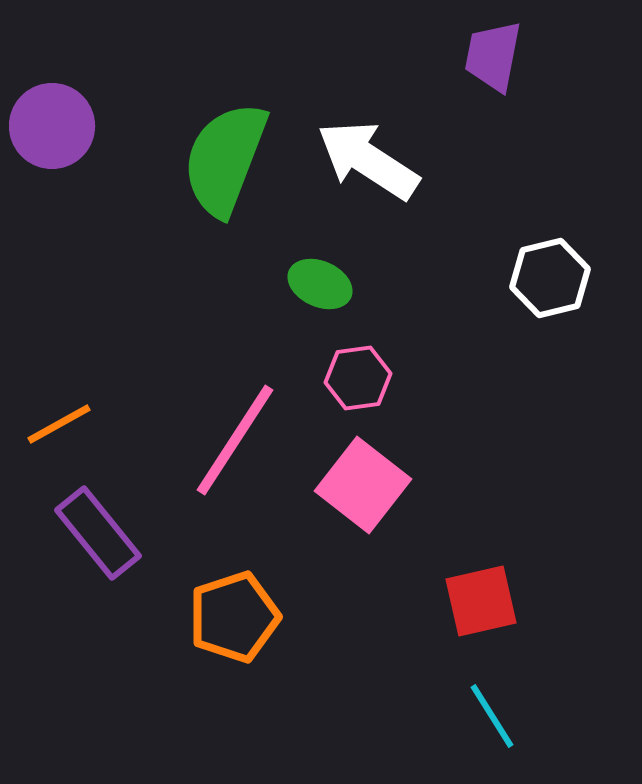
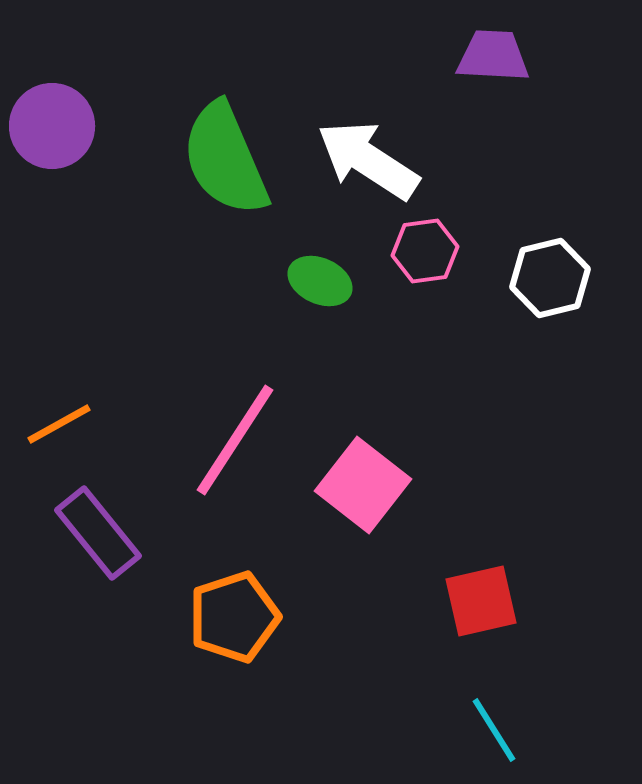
purple trapezoid: rotated 82 degrees clockwise
green semicircle: rotated 44 degrees counterclockwise
green ellipse: moved 3 px up
pink hexagon: moved 67 px right, 127 px up
cyan line: moved 2 px right, 14 px down
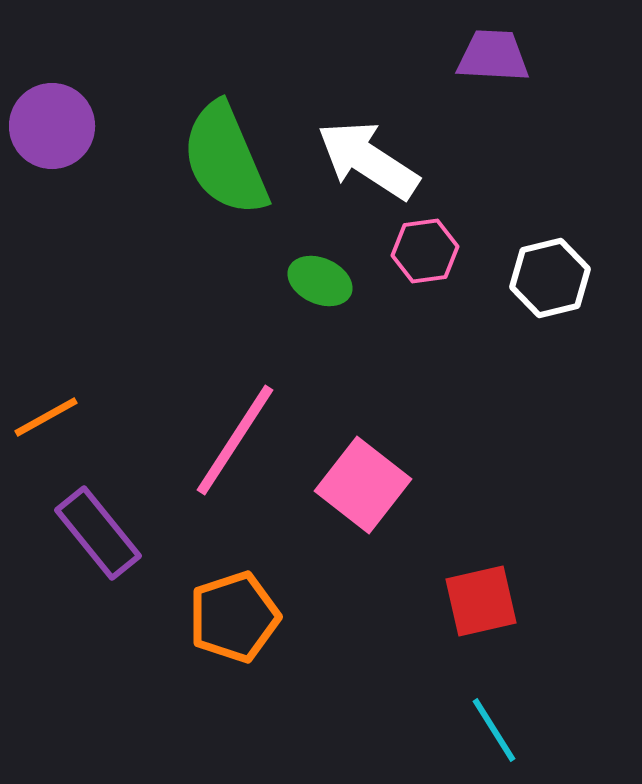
orange line: moved 13 px left, 7 px up
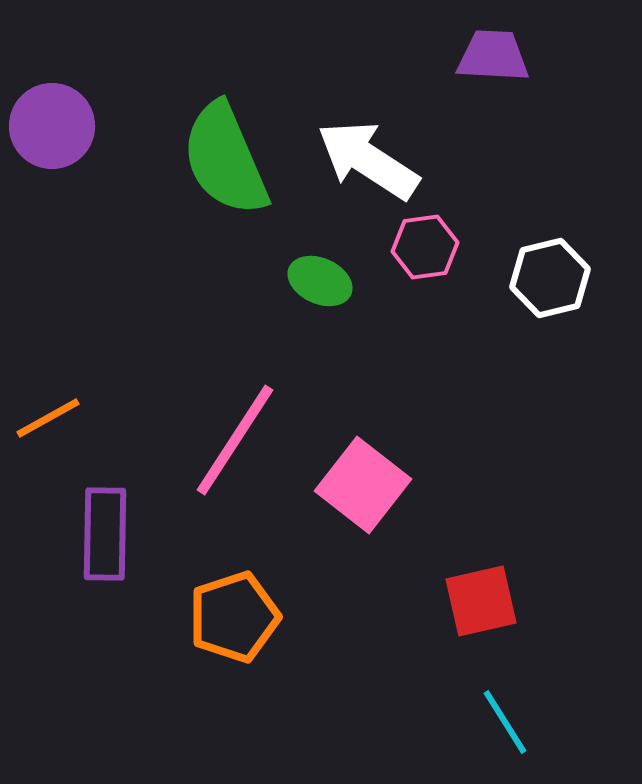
pink hexagon: moved 4 px up
orange line: moved 2 px right, 1 px down
purple rectangle: moved 7 px right, 1 px down; rotated 40 degrees clockwise
cyan line: moved 11 px right, 8 px up
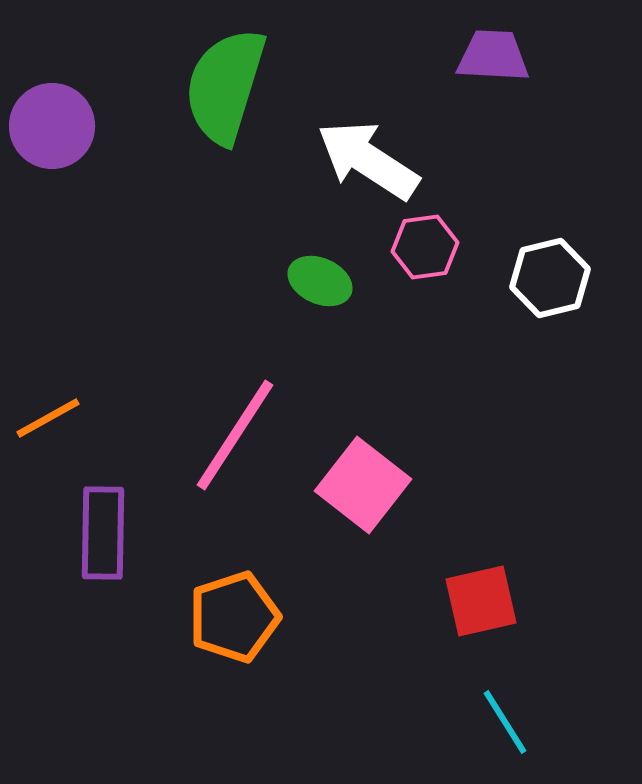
green semicircle: moved 73 px up; rotated 40 degrees clockwise
pink line: moved 5 px up
purple rectangle: moved 2 px left, 1 px up
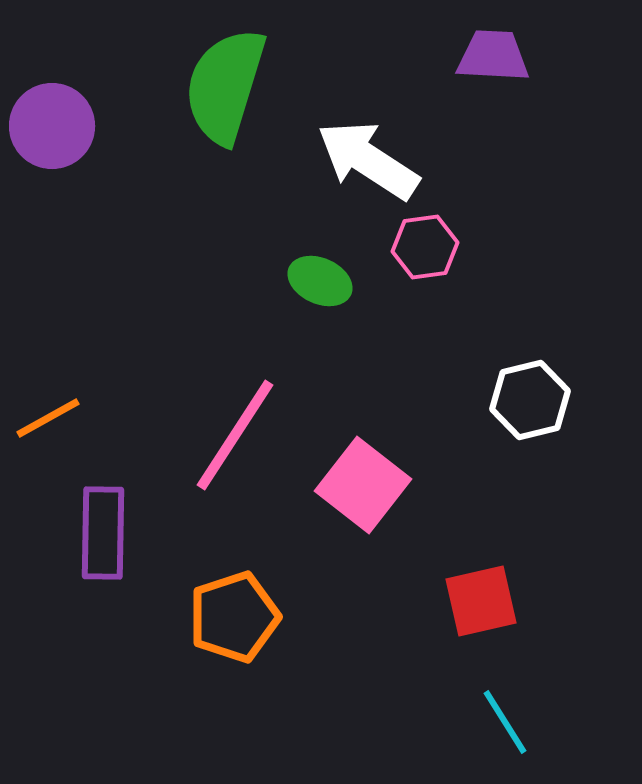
white hexagon: moved 20 px left, 122 px down
